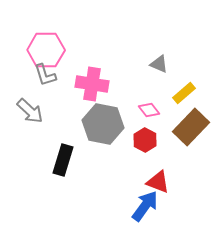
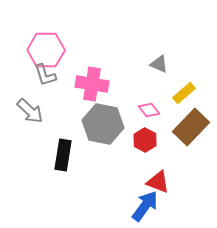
black rectangle: moved 5 px up; rotated 8 degrees counterclockwise
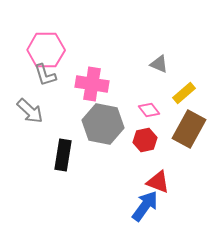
brown rectangle: moved 2 px left, 2 px down; rotated 15 degrees counterclockwise
red hexagon: rotated 20 degrees clockwise
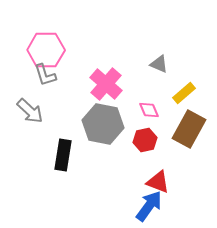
pink cross: moved 14 px right; rotated 32 degrees clockwise
pink diamond: rotated 15 degrees clockwise
blue arrow: moved 4 px right
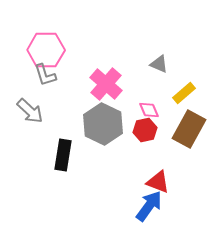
gray hexagon: rotated 15 degrees clockwise
red hexagon: moved 10 px up
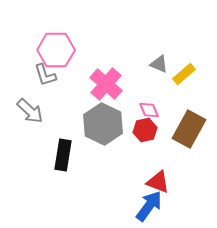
pink hexagon: moved 10 px right
yellow rectangle: moved 19 px up
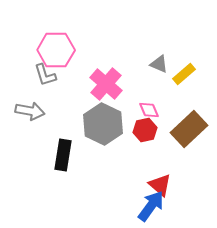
gray arrow: rotated 32 degrees counterclockwise
brown rectangle: rotated 18 degrees clockwise
red triangle: moved 2 px right, 3 px down; rotated 20 degrees clockwise
blue arrow: moved 2 px right
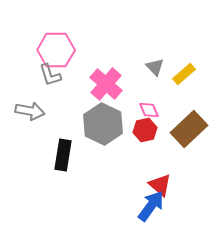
gray triangle: moved 4 px left, 3 px down; rotated 24 degrees clockwise
gray L-shape: moved 5 px right
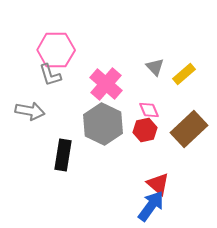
red triangle: moved 2 px left, 1 px up
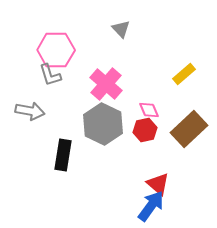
gray triangle: moved 34 px left, 38 px up
